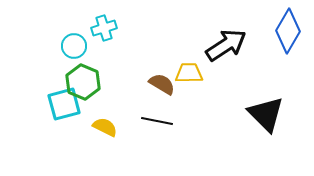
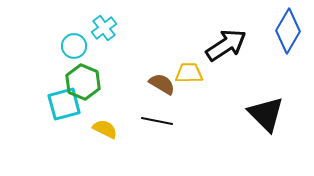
cyan cross: rotated 20 degrees counterclockwise
yellow semicircle: moved 2 px down
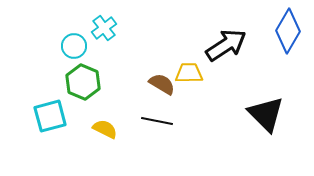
cyan square: moved 14 px left, 12 px down
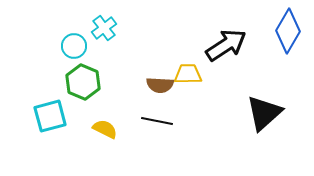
yellow trapezoid: moved 1 px left, 1 px down
brown semicircle: moved 2 px left, 1 px down; rotated 152 degrees clockwise
black triangle: moved 2 px left, 1 px up; rotated 33 degrees clockwise
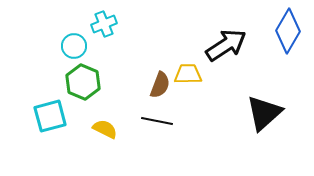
cyan cross: moved 4 px up; rotated 15 degrees clockwise
brown semicircle: rotated 72 degrees counterclockwise
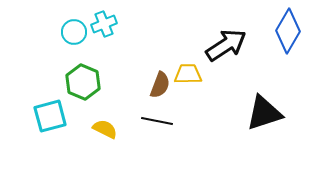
cyan circle: moved 14 px up
black triangle: rotated 24 degrees clockwise
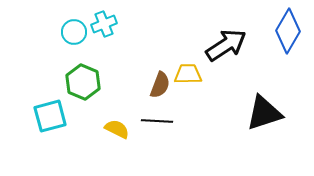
black line: rotated 8 degrees counterclockwise
yellow semicircle: moved 12 px right
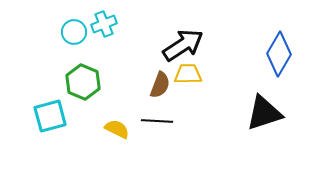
blue diamond: moved 9 px left, 23 px down
black arrow: moved 43 px left
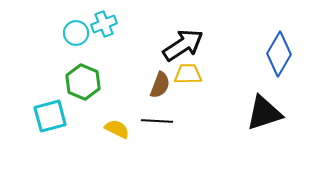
cyan circle: moved 2 px right, 1 px down
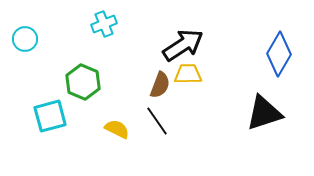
cyan circle: moved 51 px left, 6 px down
black line: rotated 52 degrees clockwise
